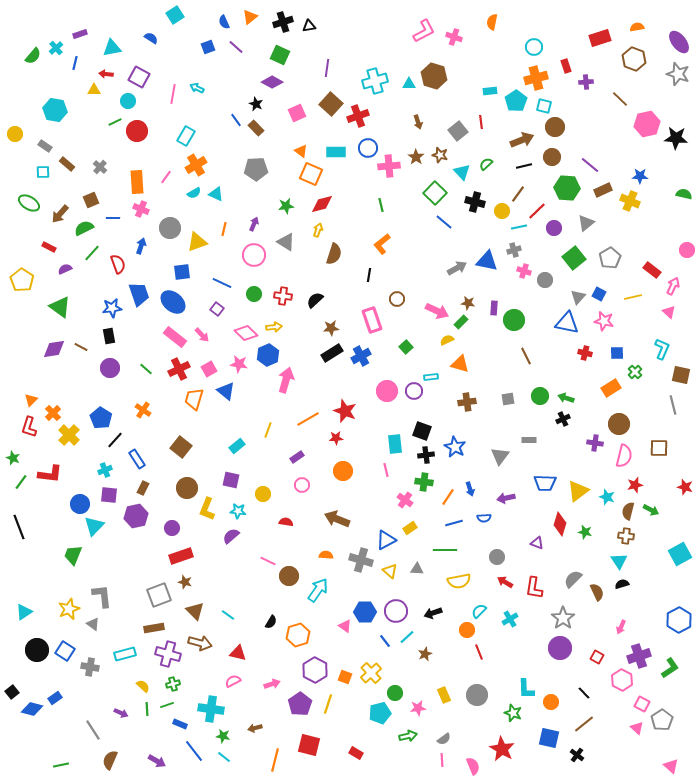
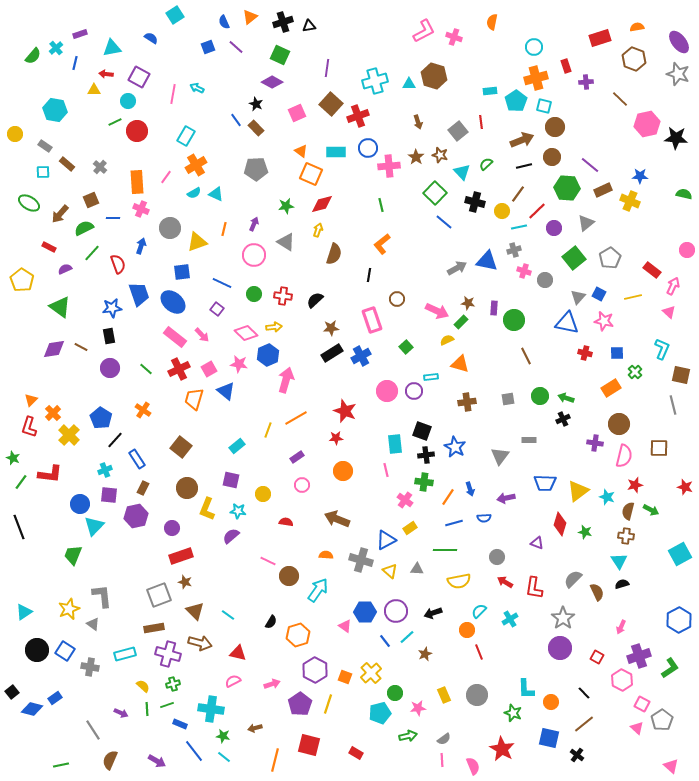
orange line at (308, 419): moved 12 px left, 1 px up
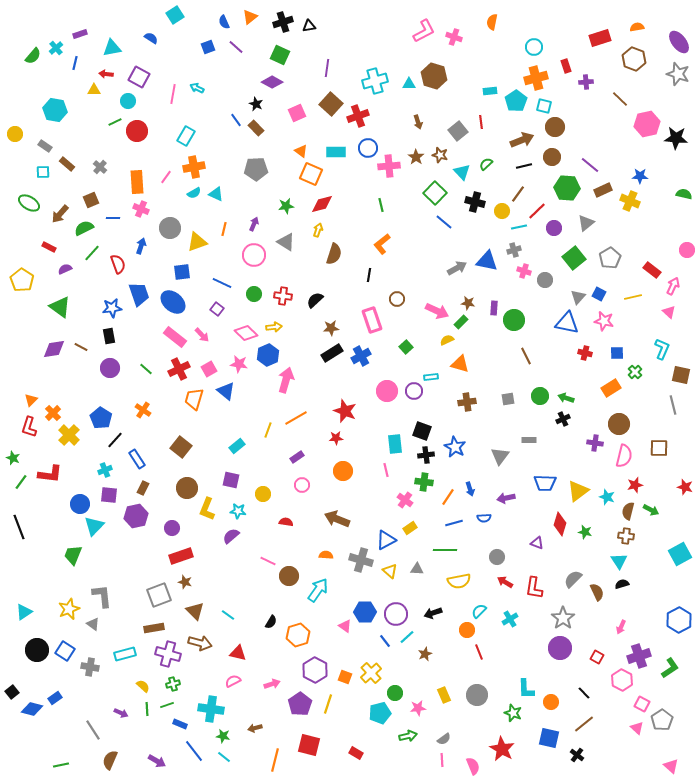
orange cross at (196, 165): moved 2 px left, 2 px down; rotated 20 degrees clockwise
purple circle at (396, 611): moved 3 px down
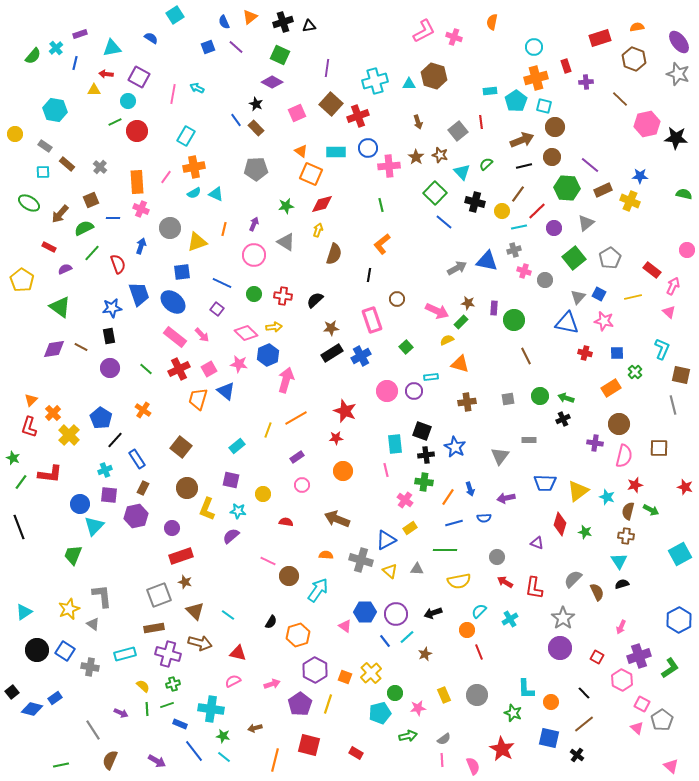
orange trapezoid at (194, 399): moved 4 px right
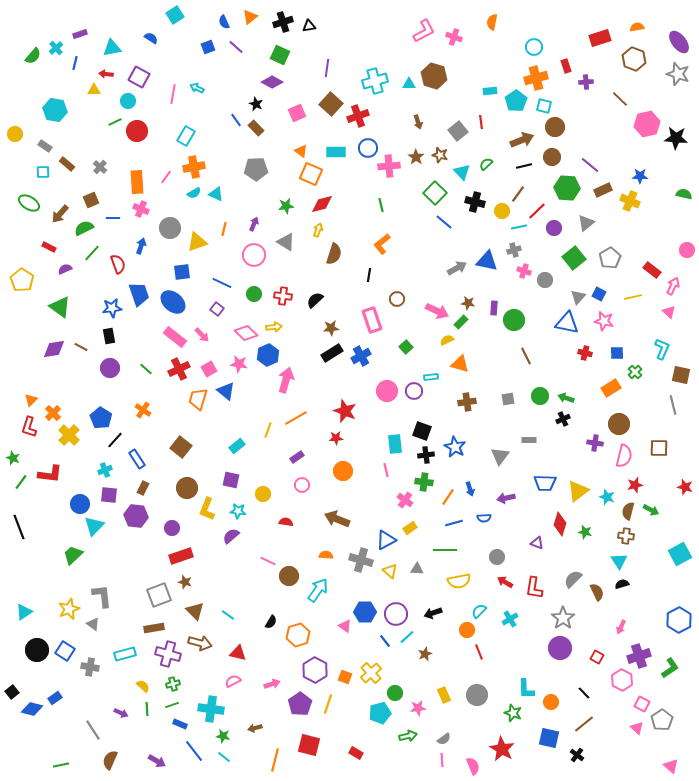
purple hexagon at (136, 516): rotated 20 degrees clockwise
green trapezoid at (73, 555): rotated 25 degrees clockwise
green line at (167, 705): moved 5 px right
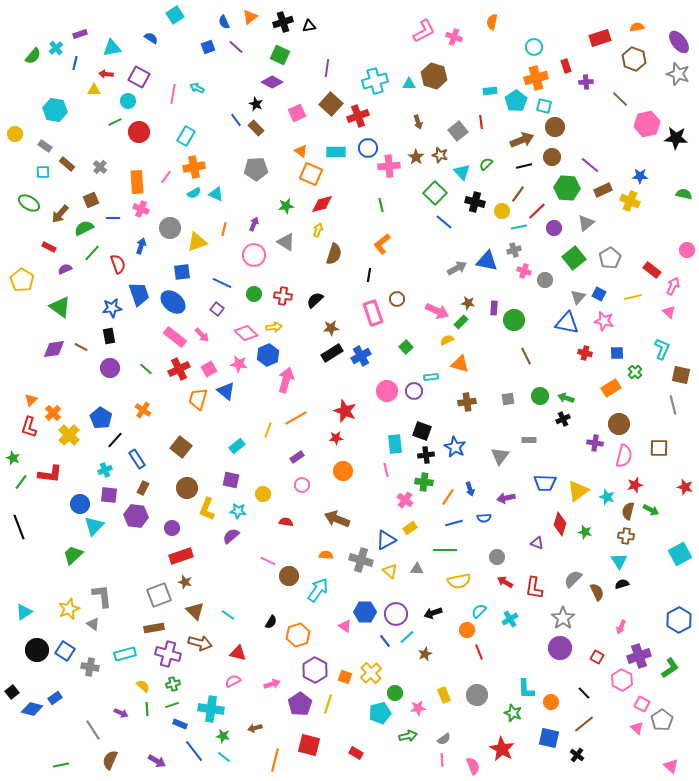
red circle at (137, 131): moved 2 px right, 1 px down
pink rectangle at (372, 320): moved 1 px right, 7 px up
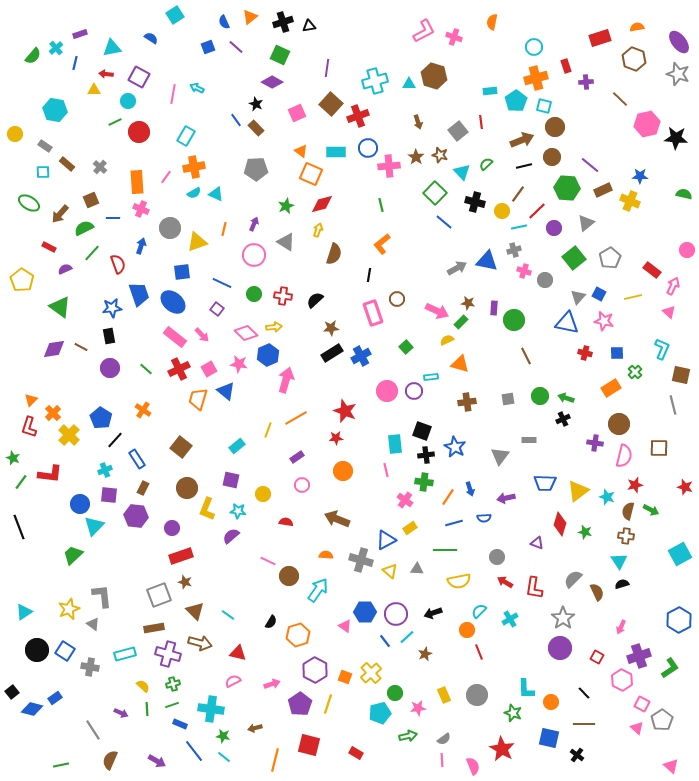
green star at (286, 206): rotated 14 degrees counterclockwise
brown line at (584, 724): rotated 40 degrees clockwise
